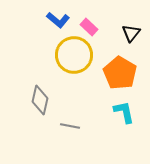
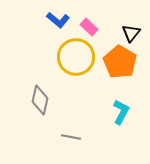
yellow circle: moved 2 px right, 2 px down
orange pentagon: moved 11 px up
cyan L-shape: moved 3 px left; rotated 40 degrees clockwise
gray line: moved 1 px right, 11 px down
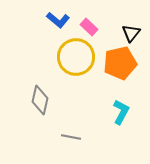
orange pentagon: moved 1 px down; rotated 28 degrees clockwise
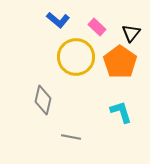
pink rectangle: moved 8 px right
orange pentagon: moved 1 px up; rotated 24 degrees counterclockwise
gray diamond: moved 3 px right
cyan L-shape: rotated 45 degrees counterclockwise
